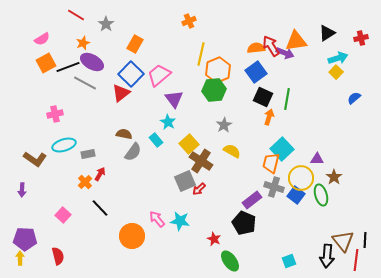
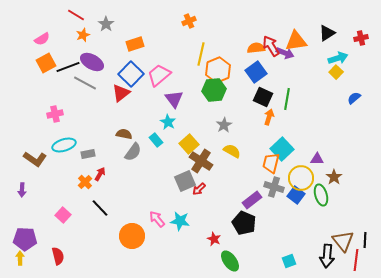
orange star at (83, 43): moved 8 px up
orange rectangle at (135, 44): rotated 42 degrees clockwise
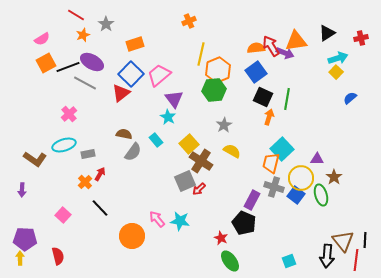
blue semicircle at (354, 98): moved 4 px left
pink cross at (55, 114): moved 14 px right; rotated 28 degrees counterclockwise
cyan star at (168, 122): moved 5 px up
purple rectangle at (252, 200): rotated 24 degrees counterclockwise
red star at (214, 239): moved 7 px right, 1 px up
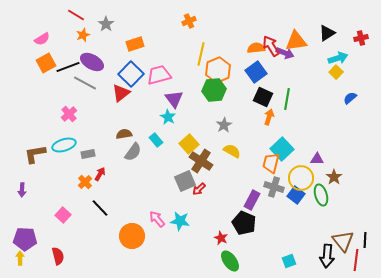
pink trapezoid at (159, 75): rotated 25 degrees clockwise
brown semicircle at (124, 134): rotated 21 degrees counterclockwise
brown L-shape at (35, 159): moved 5 px up; rotated 135 degrees clockwise
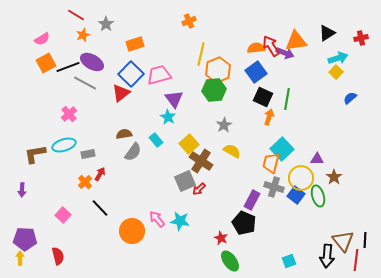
green ellipse at (321, 195): moved 3 px left, 1 px down
orange circle at (132, 236): moved 5 px up
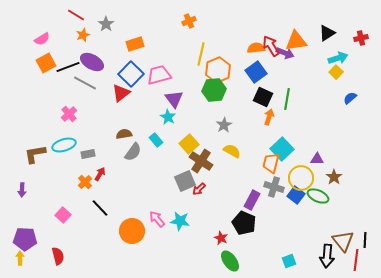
green ellipse at (318, 196): rotated 50 degrees counterclockwise
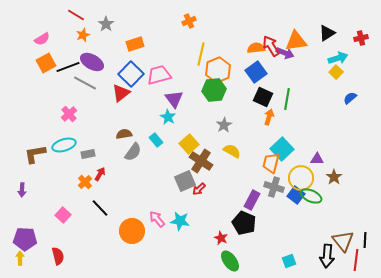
green ellipse at (318, 196): moved 7 px left
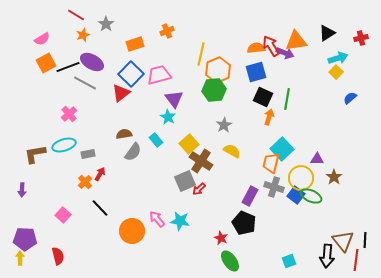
orange cross at (189, 21): moved 22 px left, 10 px down
blue square at (256, 72): rotated 20 degrees clockwise
purple rectangle at (252, 200): moved 2 px left, 4 px up
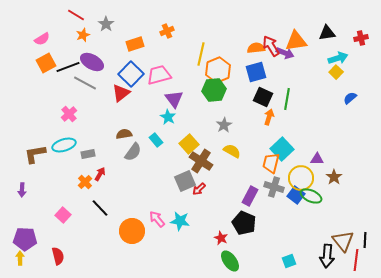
black triangle at (327, 33): rotated 24 degrees clockwise
